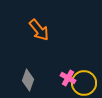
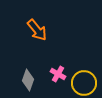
orange arrow: moved 2 px left
pink cross: moved 10 px left, 4 px up
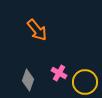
pink cross: moved 1 px right, 1 px up
yellow circle: moved 1 px right, 1 px up
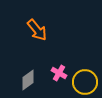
gray diamond: rotated 35 degrees clockwise
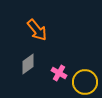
gray diamond: moved 16 px up
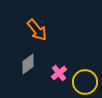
pink cross: rotated 21 degrees clockwise
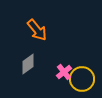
pink cross: moved 5 px right, 1 px up
yellow circle: moved 3 px left, 3 px up
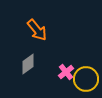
pink cross: moved 2 px right
yellow circle: moved 4 px right
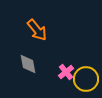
gray diamond: rotated 65 degrees counterclockwise
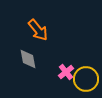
orange arrow: moved 1 px right
gray diamond: moved 5 px up
